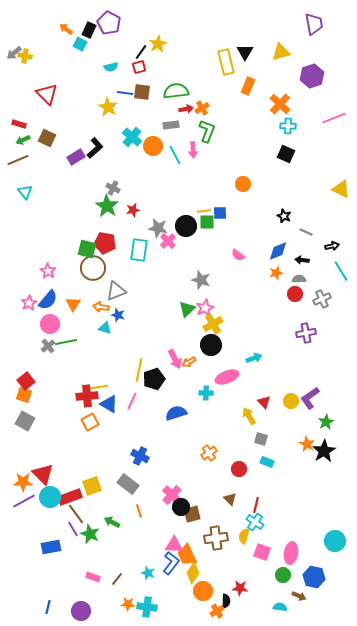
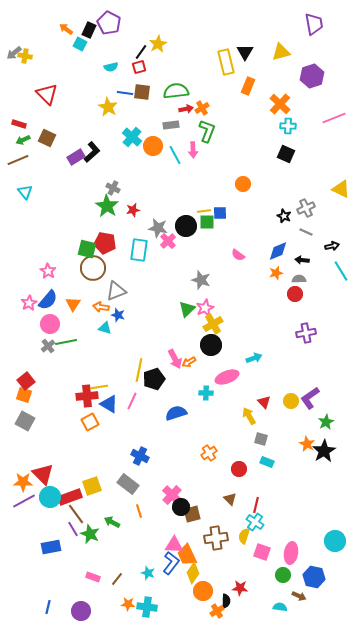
black L-shape at (95, 148): moved 3 px left, 4 px down
gray cross at (322, 299): moved 16 px left, 91 px up
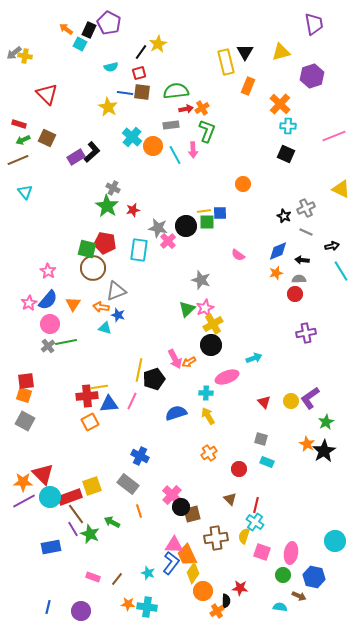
red square at (139, 67): moved 6 px down
pink line at (334, 118): moved 18 px down
red square at (26, 381): rotated 30 degrees clockwise
blue triangle at (109, 404): rotated 36 degrees counterclockwise
yellow arrow at (249, 416): moved 41 px left
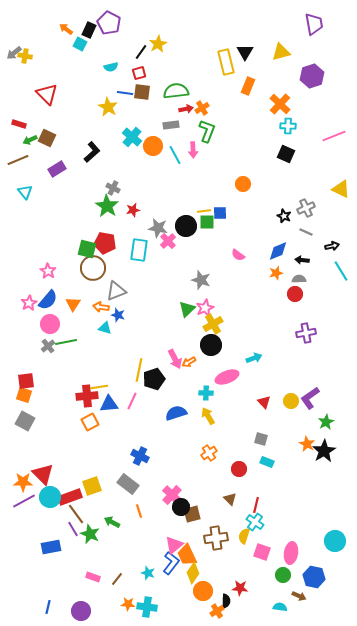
green arrow at (23, 140): moved 7 px right
purple rectangle at (76, 157): moved 19 px left, 12 px down
pink triangle at (174, 545): rotated 42 degrees counterclockwise
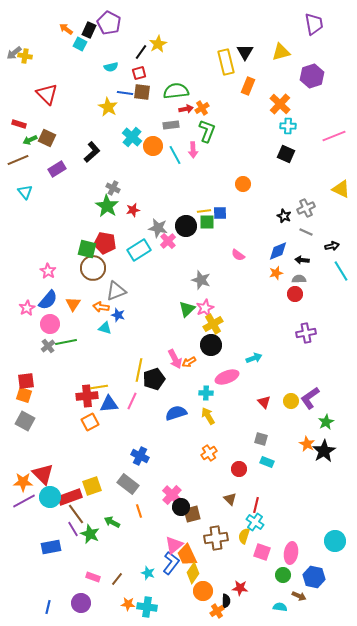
cyan rectangle at (139, 250): rotated 50 degrees clockwise
pink star at (29, 303): moved 2 px left, 5 px down
purple circle at (81, 611): moved 8 px up
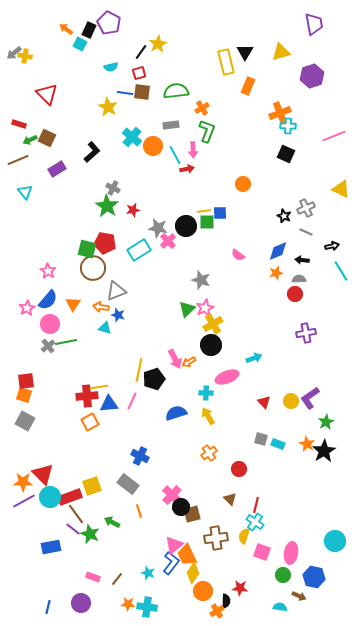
orange cross at (280, 104): moved 9 px down; rotated 25 degrees clockwise
red arrow at (186, 109): moved 1 px right, 60 px down
cyan rectangle at (267, 462): moved 11 px right, 18 px up
purple line at (73, 529): rotated 21 degrees counterclockwise
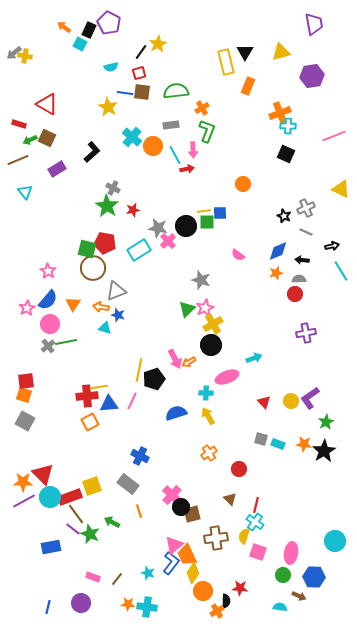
orange arrow at (66, 29): moved 2 px left, 2 px up
purple hexagon at (312, 76): rotated 10 degrees clockwise
red triangle at (47, 94): moved 10 px down; rotated 15 degrees counterclockwise
orange star at (307, 444): moved 3 px left; rotated 21 degrees counterclockwise
pink square at (262, 552): moved 4 px left
blue hexagon at (314, 577): rotated 10 degrees counterclockwise
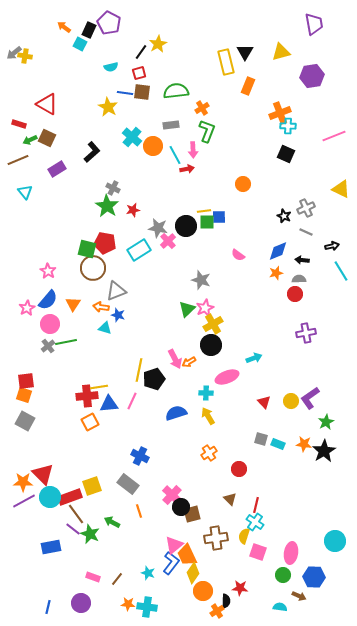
blue square at (220, 213): moved 1 px left, 4 px down
